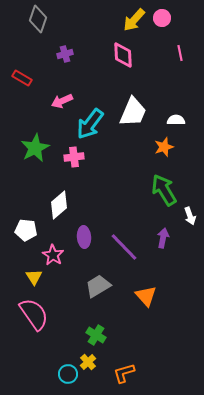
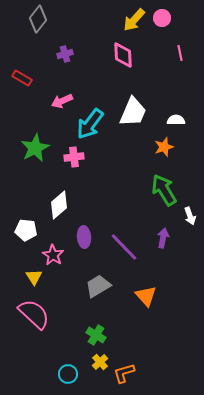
gray diamond: rotated 20 degrees clockwise
pink semicircle: rotated 12 degrees counterclockwise
yellow cross: moved 12 px right
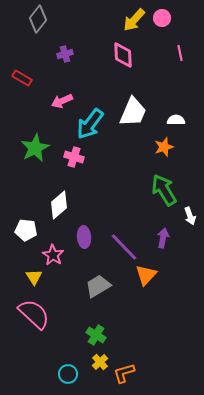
pink cross: rotated 24 degrees clockwise
orange triangle: moved 21 px up; rotated 25 degrees clockwise
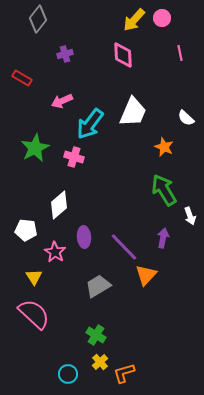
white semicircle: moved 10 px right, 2 px up; rotated 138 degrees counterclockwise
orange star: rotated 30 degrees counterclockwise
pink star: moved 2 px right, 3 px up
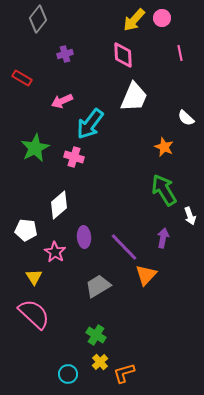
white trapezoid: moved 1 px right, 15 px up
